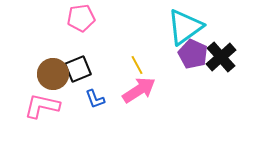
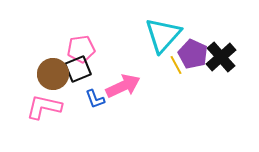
pink pentagon: moved 31 px down
cyan triangle: moved 22 px left, 8 px down; rotated 12 degrees counterclockwise
yellow line: moved 39 px right
pink arrow: moved 16 px left, 4 px up; rotated 8 degrees clockwise
pink L-shape: moved 2 px right, 1 px down
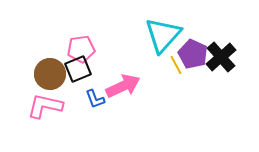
brown circle: moved 3 px left
pink L-shape: moved 1 px right, 1 px up
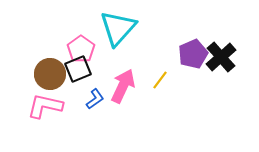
cyan triangle: moved 45 px left, 7 px up
pink pentagon: rotated 28 degrees counterclockwise
purple pentagon: rotated 24 degrees clockwise
yellow line: moved 16 px left, 15 px down; rotated 66 degrees clockwise
pink arrow: rotated 40 degrees counterclockwise
blue L-shape: rotated 105 degrees counterclockwise
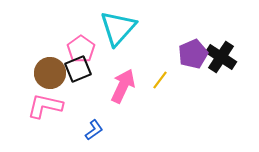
black cross: rotated 16 degrees counterclockwise
brown circle: moved 1 px up
blue L-shape: moved 1 px left, 31 px down
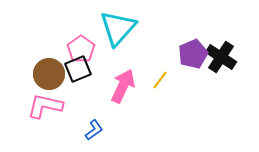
brown circle: moved 1 px left, 1 px down
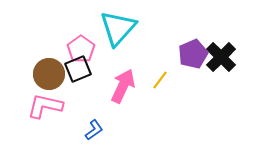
black cross: rotated 12 degrees clockwise
